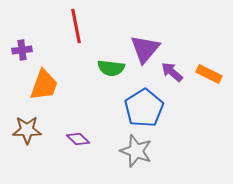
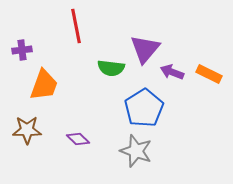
purple arrow: rotated 20 degrees counterclockwise
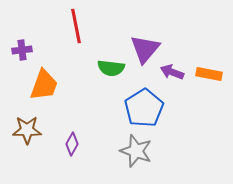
orange rectangle: rotated 15 degrees counterclockwise
purple diamond: moved 6 px left, 5 px down; rotated 75 degrees clockwise
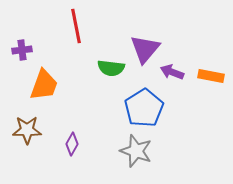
orange rectangle: moved 2 px right, 2 px down
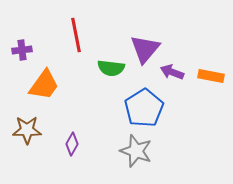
red line: moved 9 px down
orange trapezoid: rotated 16 degrees clockwise
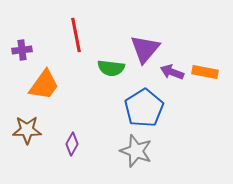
orange rectangle: moved 6 px left, 4 px up
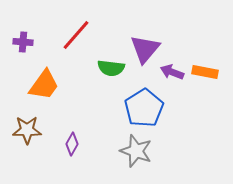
red line: rotated 52 degrees clockwise
purple cross: moved 1 px right, 8 px up; rotated 12 degrees clockwise
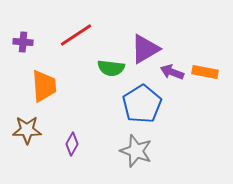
red line: rotated 16 degrees clockwise
purple triangle: rotated 20 degrees clockwise
orange trapezoid: moved 1 px down; rotated 40 degrees counterclockwise
blue pentagon: moved 2 px left, 4 px up
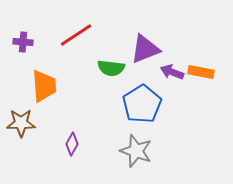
purple triangle: rotated 8 degrees clockwise
orange rectangle: moved 4 px left
brown star: moved 6 px left, 7 px up
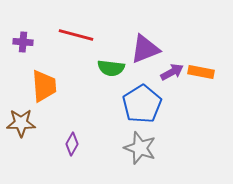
red line: rotated 48 degrees clockwise
purple arrow: rotated 130 degrees clockwise
gray star: moved 4 px right, 3 px up
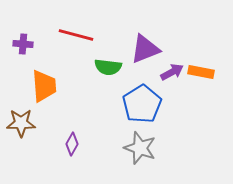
purple cross: moved 2 px down
green semicircle: moved 3 px left, 1 px up
